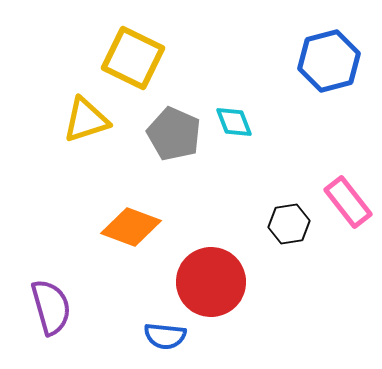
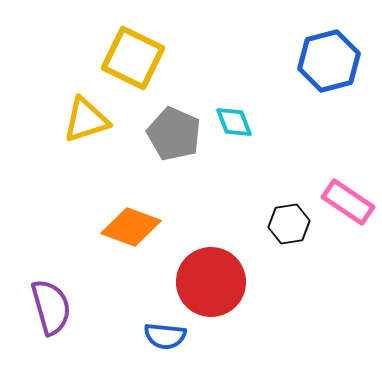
pink rectangle: rotated 18 degrees counterclockwise
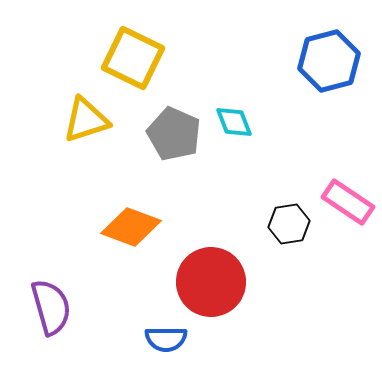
blue semicircle: moved 1 px right, 3 px down; rotated 6 degrees counterclockwise
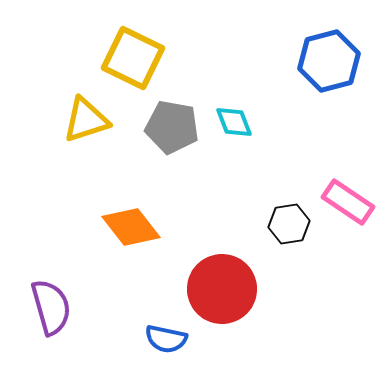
gray pentagon: moved 2 px left, 7 px up; rotated 14 degrees counterclockwise
orange diamond: rotated 32 degrees clockwise
red circle: moved 11 px right, 7 px down
blue semicircle: rotated 12 degrees clockwise
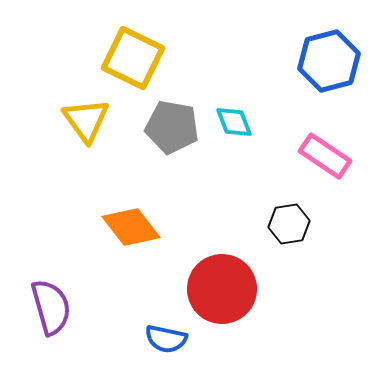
yellow triangle: rotated 48 degrees counterclockwise
pink rectangle: moved 23 px left, 46 px up
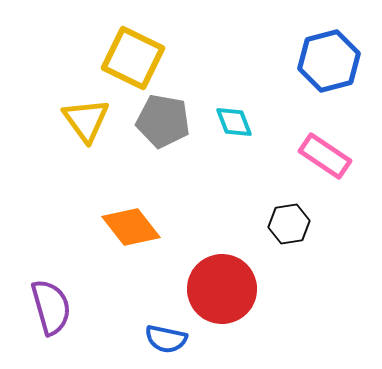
gray pentagon: moved 9 px left, 6 px up
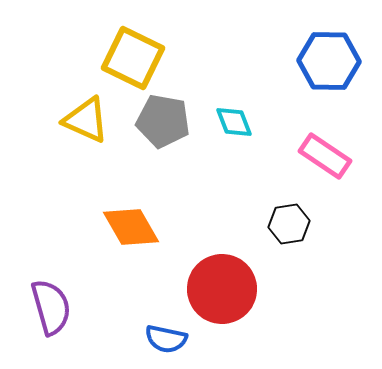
blue hexagon: rotated 16 degrees clockwise
yellow triangle: rotated 30 degrees counterclockwise
orange diamond: rotated 8 degrees clockwise
